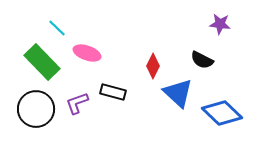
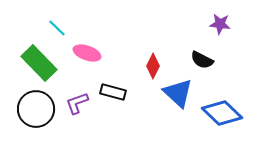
green rectangle: moved 3 px left, 1 px down
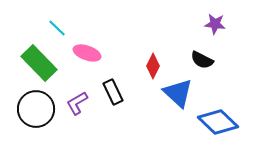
purple star: moved 5 px left
black rectangle: rotated 50 degrees clockwise
purple L-shape: rotated 10 degrees counterclockwise
blue diamond: moved 4 px left, 9 px down
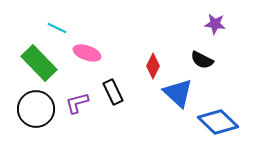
cyan line: rotated 18 degrees counterclockwise
purple L-shape: rotated 15 degrees clockwise
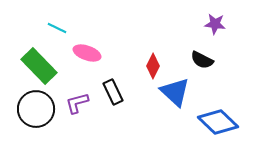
green rectangle: moved 3 px down
blue triangle: moved 3 px left, 1 px up
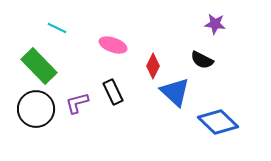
pink ellipse: moved 26 px right, 8 px up
